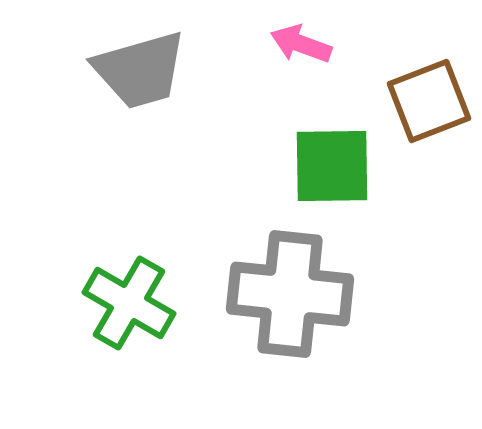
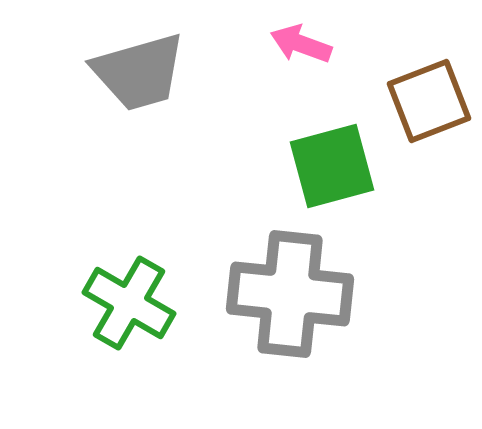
gray trapezoid: moved 1 px left, 2 px down
green square: rotated 14 degrees counterclockwise
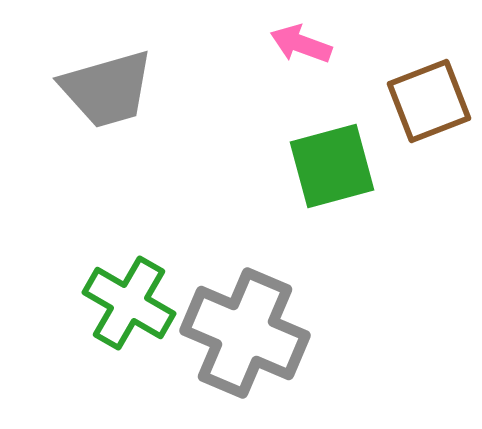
gray trapezoid: moved 32 px left, 17 px down
gray cross: moved 45 px left, 39 px down; rotated 17 degrees clockwise
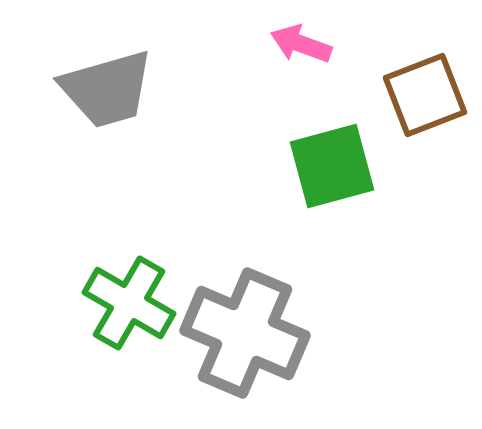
brown square: moved 4 px left, 6 px up
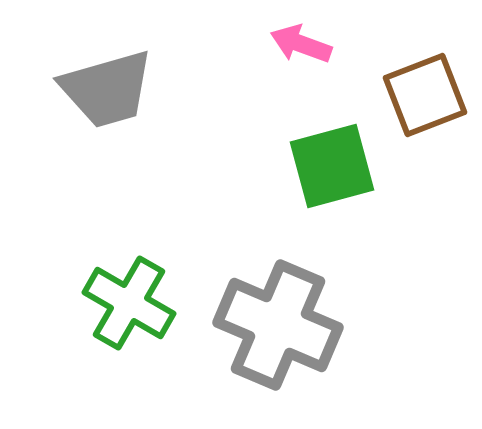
gray cross: moved 33 px right, 8 px up
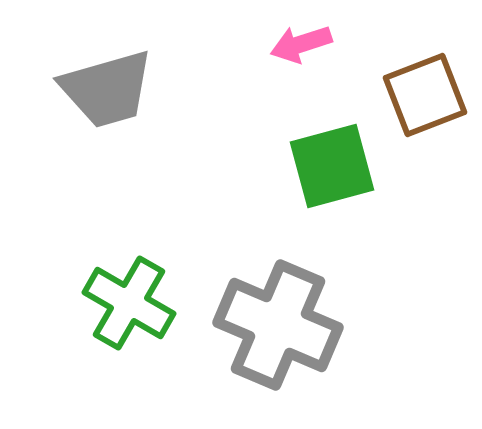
pink arrow: rotated 38 degrees counterclockwise
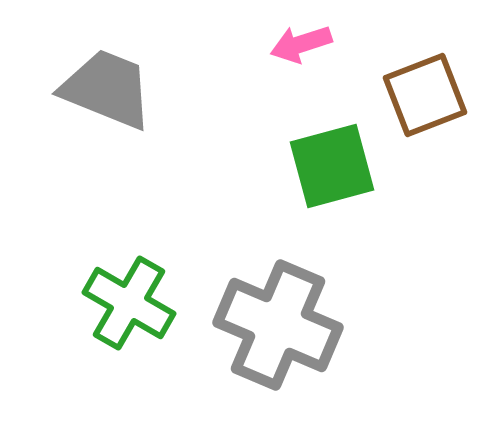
gray trapezoid: rotated 142 degrees counterclockwise
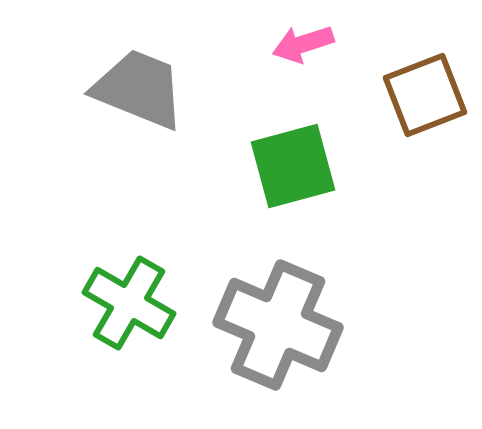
pink arrow: moved 2 px right
gray trapezoid: moved 32 px right
green square: moved 39 px left
